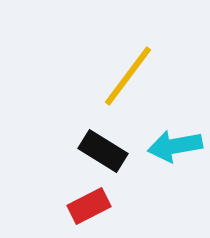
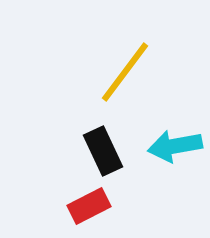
yellow line: moved 3 px left, 4 px up
black rectangle: rotated 33 degrees clockwise
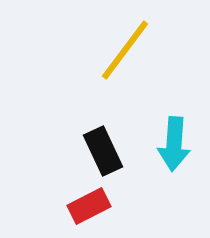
yellow line: moved 22 px up
cyan arrow: moved 1 px left, 2 px up; rotated 76 degrees counterclockwise
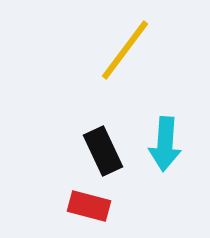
cyan arrow: moved 9 px left
red rectangle: rotated 42 degrees clockwise
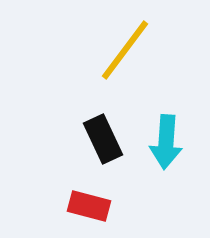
cyan arrow: moved 1 px right, 2 px up
black rectangle: moved 12 px up
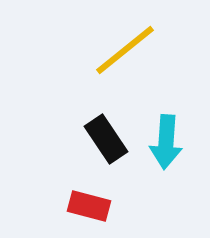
yellow line: rotated 14 degrees clockwise
black rectangle: moved 3 px right; rotated 9 degrees counterclockwise
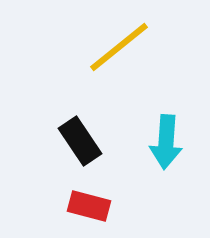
yellow line: moved 6 px left, 3 px up
black rectangle: moved 26 px left, 2 px down
